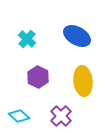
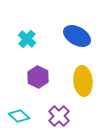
purple cross: moved 2 px left
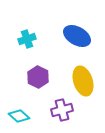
cyan cross: rotated 30 degrees clockwise
yellow ellipse: rotated 12 degrees counterclockwise
purple cross: moved 3 px right, 6 px up; rotated 30 degrees clockwise
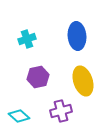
blue ellipse: rotated 56 degrees clockwise
purple hexagon: rotated 20 degrees clockwise
purple cross: moved 1 px left, 1 px down
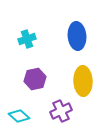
purple hexagon: moved 3 px left, 2 px down
yellow ellipse: rotated 16 degrees clockwise
purple cross: rotated 10 degrees counterclockwise
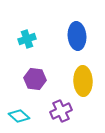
purple hexagon: rotated 20 degrees clockwise
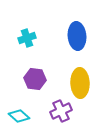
cyan cross: moved 1 px up
yellow ellipse: moved 3 px left, 2 px down
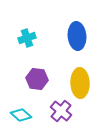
purple hexagon: moved 2 px right
purple cross: rotated 25 degrees counterclockwise
cyan diamond: moved 2 px right, 1 px up
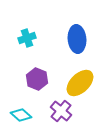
blue ellipse: moved 3 px down
purple hexagon: rotated 15 degrees clockwise
yellow ellipse: rotated 48 degrees clockwise
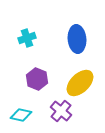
cyan diamond: rotated 30 degrees counterclockwise
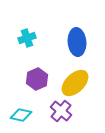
blue ellipse: moved 3 px down
purple hexagon: rotated 15 degrees clockwise
yellow ellipse: moved 5 px left
